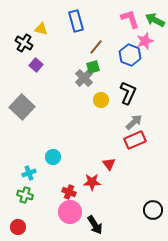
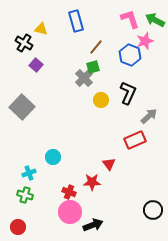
gray arrow: moved 15 px right, 6 px up
black arrow: moved 2 px left; rotated 78 degrees counterclockwise
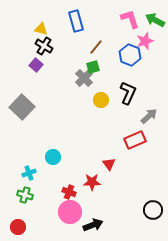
black cross: moved 20 px right, 3 px down
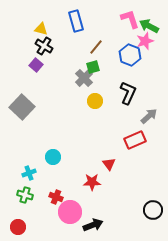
green arrow: moved 6 px left, 6 px down
yellow circle: moved 6 px left, 1 px down
red cross: moved 13 px left, 5 px down
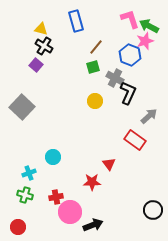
gray cross: moved 31 px right; rotated 18 degrees counterclockwise
red rectangle: rotated 60 degrees clockwise
red cross: rotated 32 degrees counterclockwise
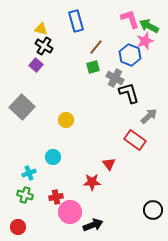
black L-shape: moved 1 px right; rotated 40 degrees counterclockwise
yellow circle: moved 29 px left, 19 px down
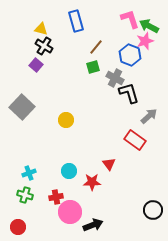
cyan circle: moved 16 px right, 14 px down
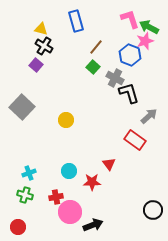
green arrow: moved 1 px down
green square: rotated 32 degrees counterclockwise
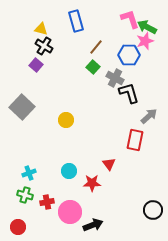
green arrow: moved 2 px left
blue hexagon: moved 1 px left; rotated 20 degrees counterclockwise
red rectangle: rotated 65 degrees clockwise
red star: moved 1 px down
red cross: moved 9 px left, 5 px down
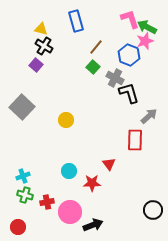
blue hexagon: rotated 20 degrees clockwise
red rectangle: rotated 10 degrees counterclockwise
cyan cross: moved 6 px left, 3 px down
